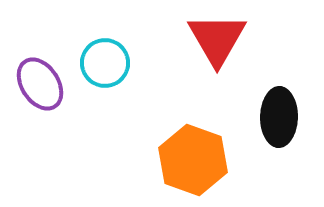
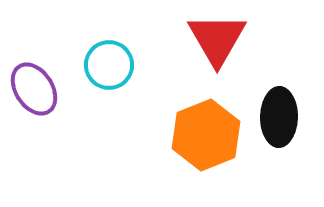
cyan circle: moved 4 px right, 2 px down
purple ellipse: moved 6 px left, 5 px down
orange hexagon: moved 13 px right, 25 px up; rotated 18 degrees clockwise
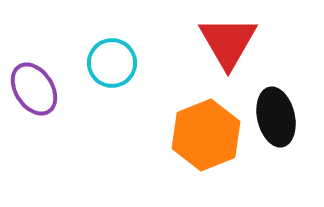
red triangle: moved 11 px right, 3 px down
cyan circle: moved 3 px right, 2 px up
black ellipse: moved 3 px left; rotated 14 degrees counterclockwise
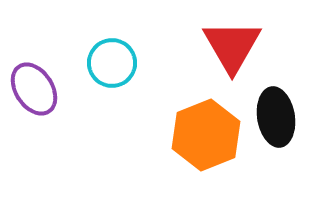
red triangle: moved 4 px right, 4 px down
black ellipse: rotated 4 degrees clockwise
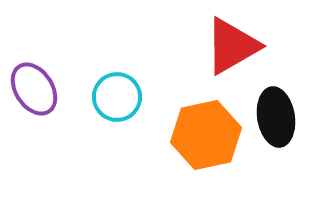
red triangle: rotated 30 degrees clockwise
cyan circle: moved 5 px right, 34 px down
orange hexagon: rotated 10 degrees clockwise
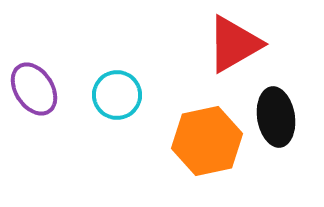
red triangle: moved 2 px right, 2 px up
cyan circle: moved 2 px up
orange hexagon: moved 1 px right, 6 px down
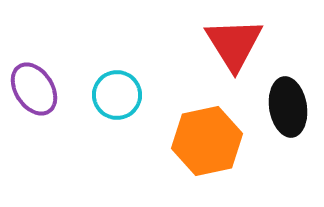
red triangle: rotated 32 degrees counterclockwise
black ellipse: moved 12 px right, 10 px up
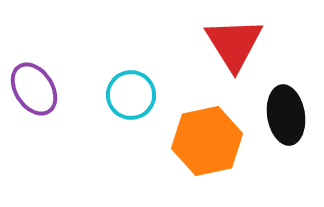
cyan circle: moved 14 px right
black ellipse: moved 2 px left, 8 px down
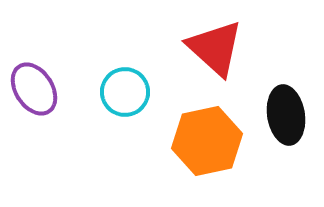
red triangle: moved 19 px left, 4 px down; rotated 16 degrees counterclockwise
cyan circle: moved 6 px left, 3 px up
